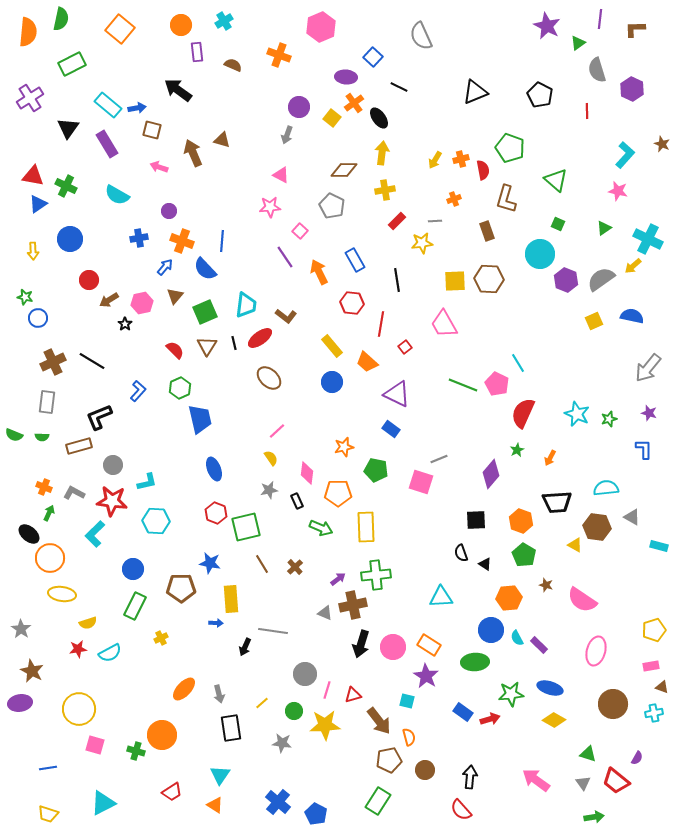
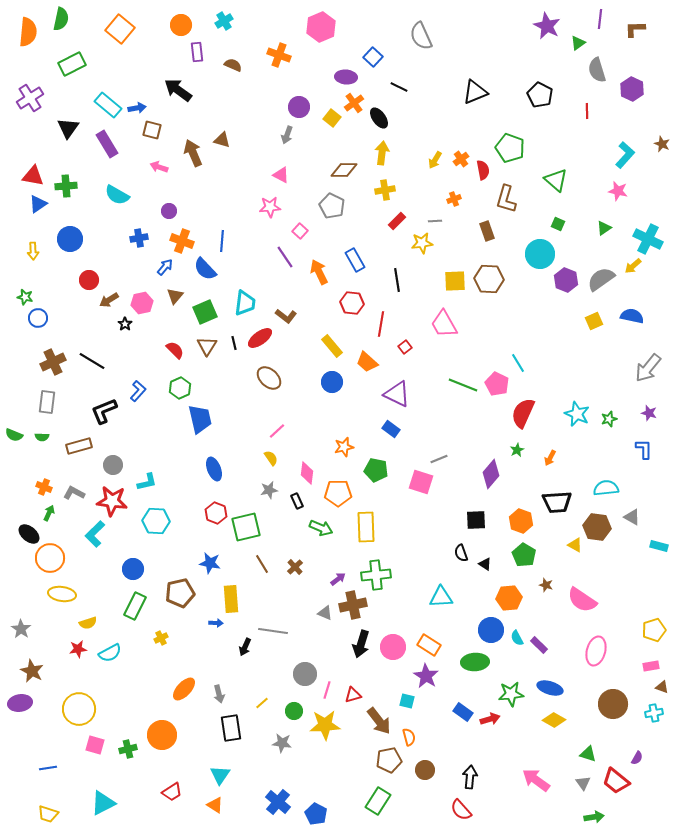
orange cross at (461, 159): rotated 21 degrees counterclockwise
green cross at (66, 186): rotated 30 degrees counterclockwise
cyan trapezoid at (246, 305): moved 1 px left, 2 px up
black L-shape at (99, 417): moved 5 px right, 6 px up
brown pentagon at (181, 588): moved 1 px left, 5 px down; rotated 12 degrees counterclockwise
green cross at (136, 751): moved 8 px left, 2 px up; rotated 30 degrees counterclockwise
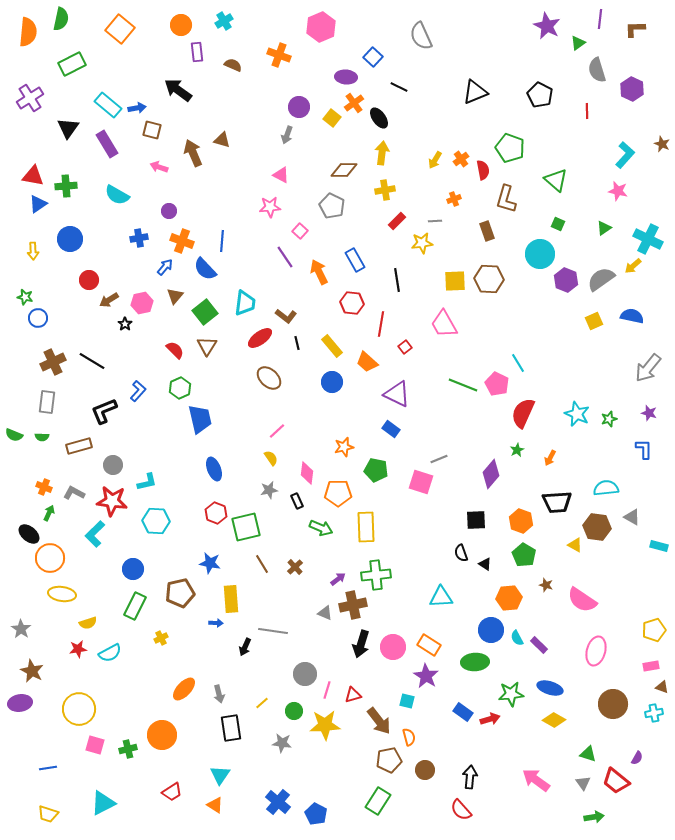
green square at (205, 312): rotated 15 degrees counterclockwise
black line at (234, 343): moved 63 px right
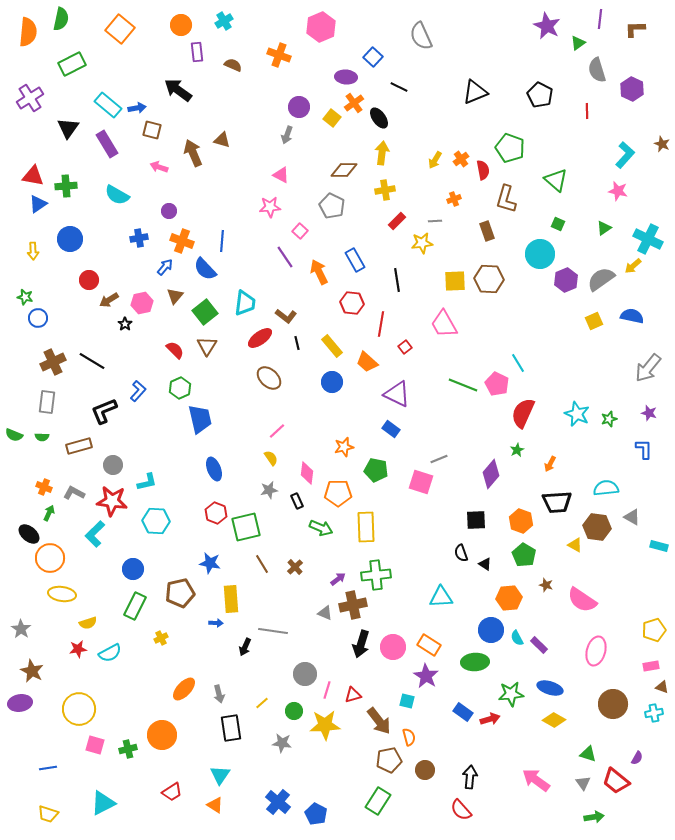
purple hexagon at (566, 280): rotated 15 degrees clockwise
orange arrow at (550, 458): moved 6 px down
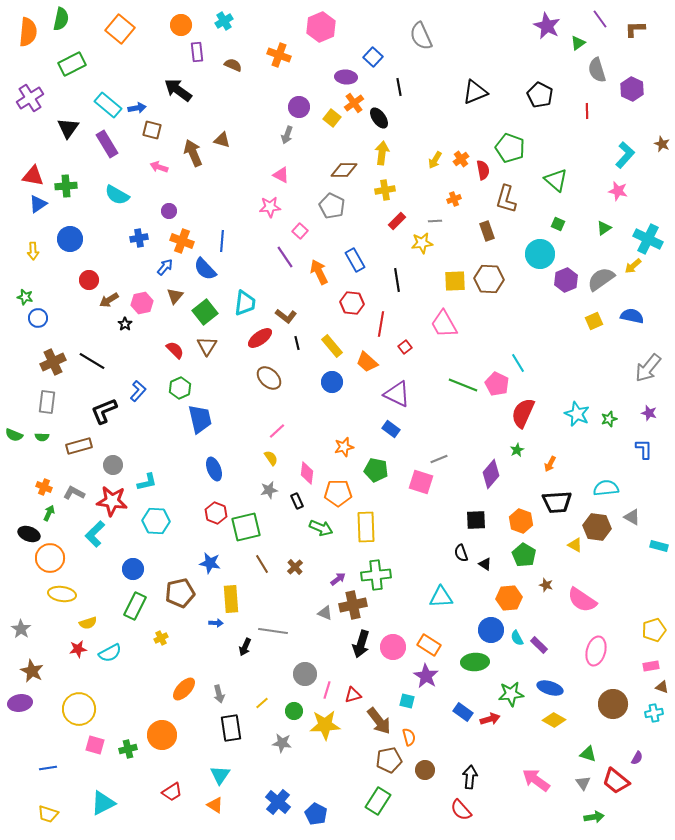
purple line at (600, 19): rotated 42 degrees counterclockwise
black line at (399, 87): rotated 54 degrees clockwise
black ellipse at (29, 534): rotated 20 degrees counterclockwise
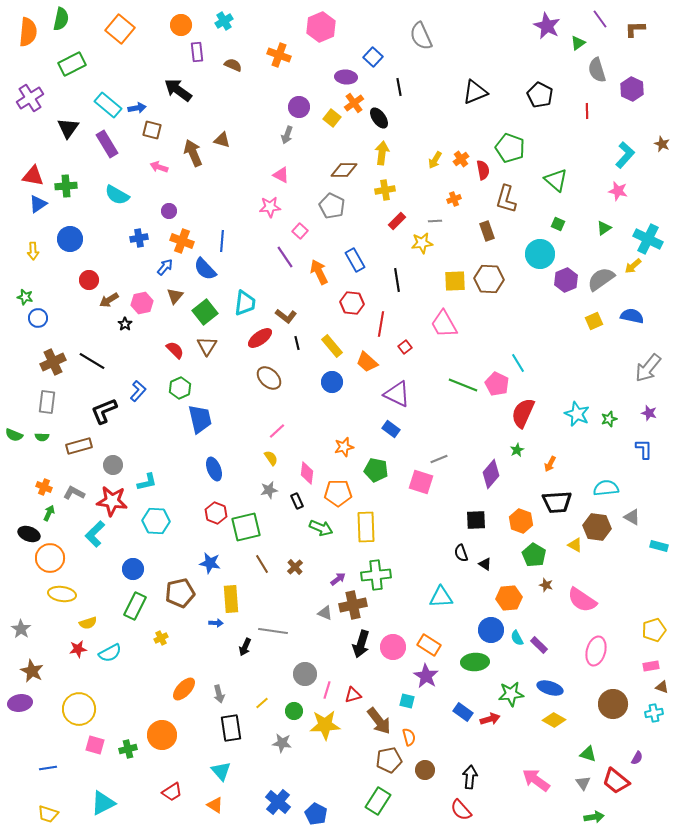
green pentagon at (524, 555): moved 10 px right
cyan triangle at (220, 775): moved 1 px right, 4 px up; rotated 15 degrees counterclockwise
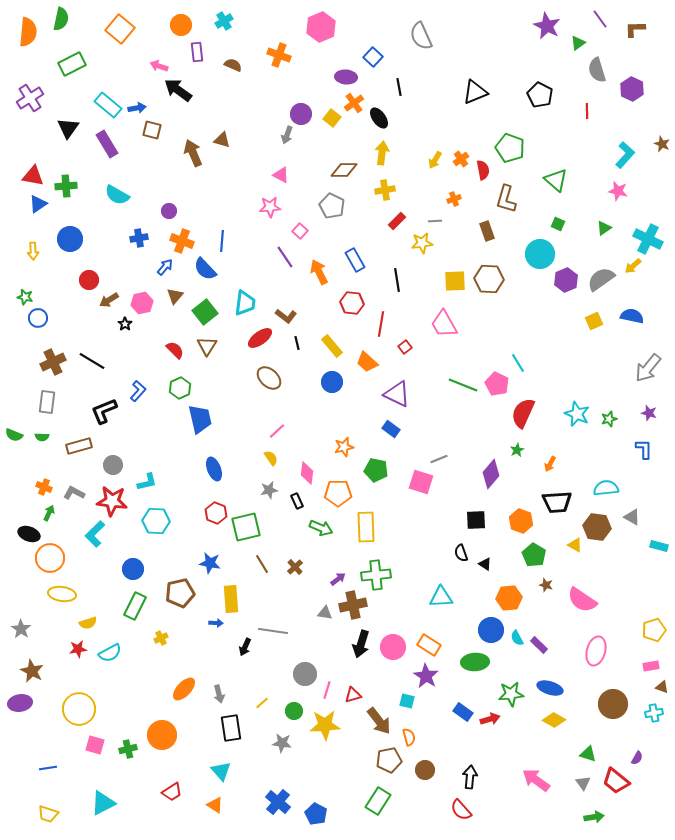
purple circle at (299, 107): moved 2 px right, 7 px down
pink arrow at (159, 167): moved 101 px up
gray triangle at (325, 613): rotated 14 degrees counterclockwise
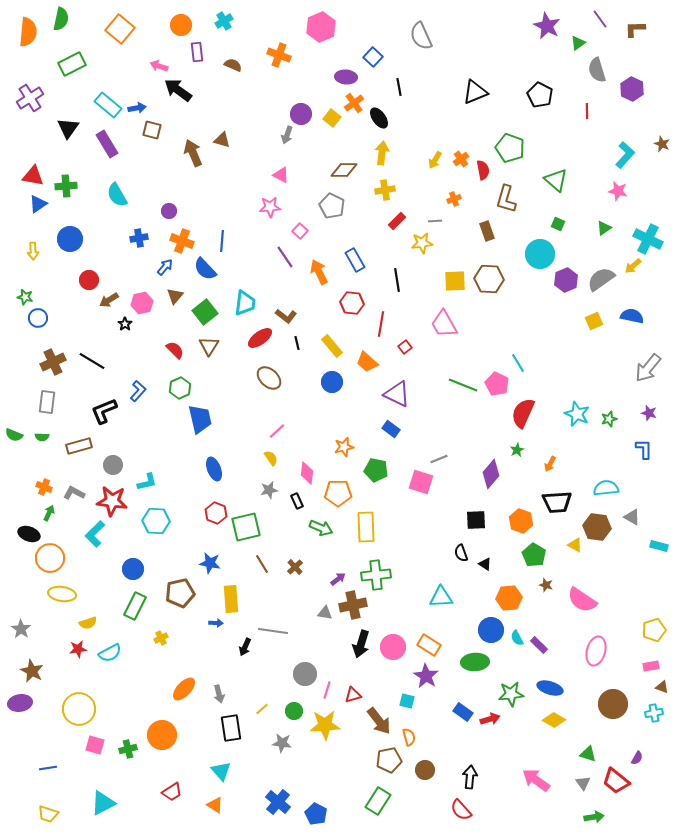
cyan semicircle at (117, 195): rotated 30 degrees clockwise
brown triangle at (207, 346): moved 2 px right
yellow line at (262, 703): moved 6 px down
